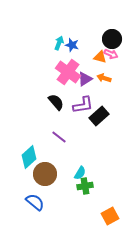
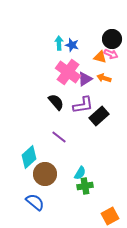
cyan arrow: rotated 24 degrees counterclockwise
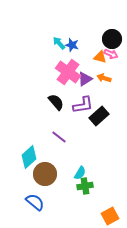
cyan arrow: rotated 40 degrees counterclockwise
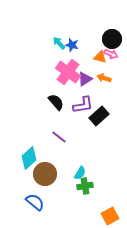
cyan diamond: moved 1 px down
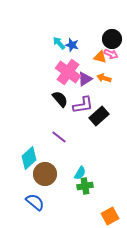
black semicircle: moved 4 px right, 3 px up
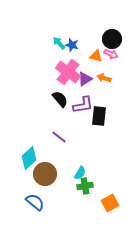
orange triangle: moved 4 px left, 1 px up
black rectangle: rotated 42 degrees counterclockwise
orange square: moved 13 px up
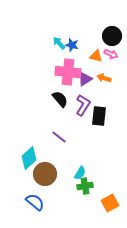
black circle: moved 3 px up
pink cross: rotated 30 degrees counterclockwise
purple L-shape: rotated 50 degrees counterclockwise
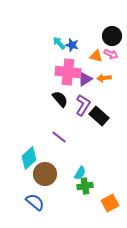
orange arrow: rotated 24 degrees counterclockwise
black rectangle: rotated 54 degrees counterclockwise
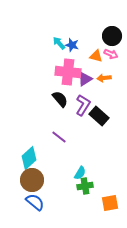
brown circle: moved 13 px left, 6 px down
orange square: rotated 18 degrees clockwise
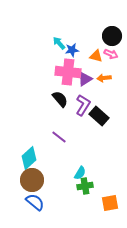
blue star: moved 5 px down; rotated 24 degrees counterclockwise
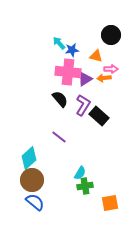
black circle: moved 1 px left, 1 px up
pink arrow: moved 15 px down; rotated 24 degrees counterclockwise
